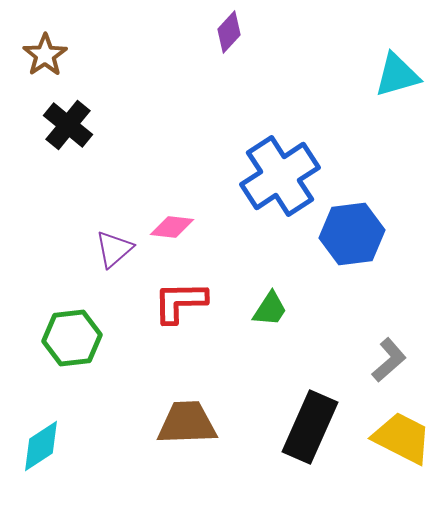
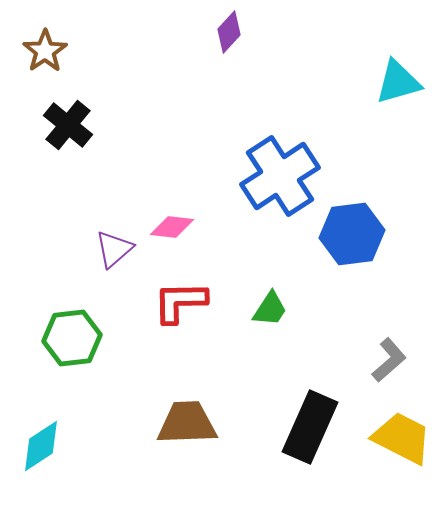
brown star: moved 4 px up
cyan triangle: moved 1 px right, 7 px down
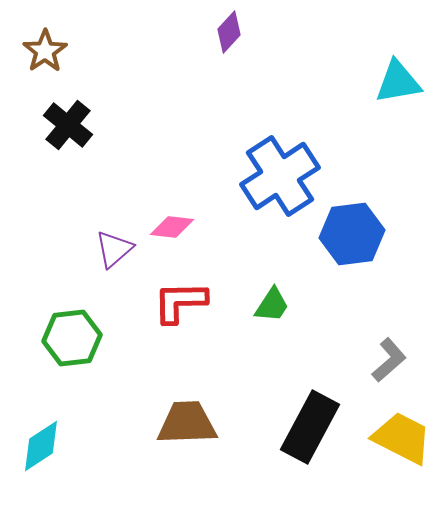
cyan triangle: rotated 6 degrees clockwise
green trapezoid: moved 2 px right, 4 px up
black rectangle: rotated 4 degrees clockwise
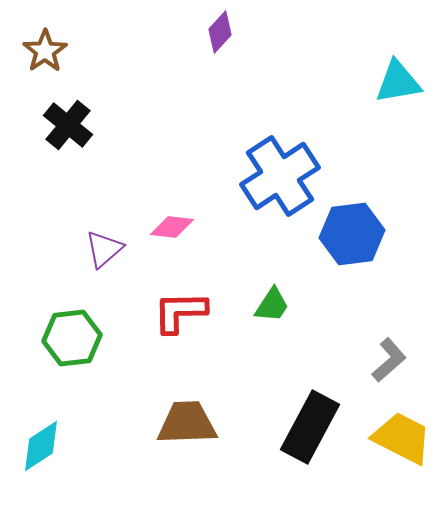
purple diamond: moved 9 px left
purple triangle: moved 10 px left
red L-shape: moved 10 px down
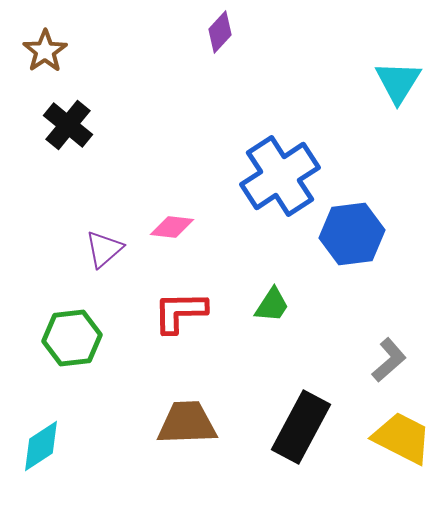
cyan triangle: rotated 48 degrees counterclockwise
black rectangle: moved 9 px left
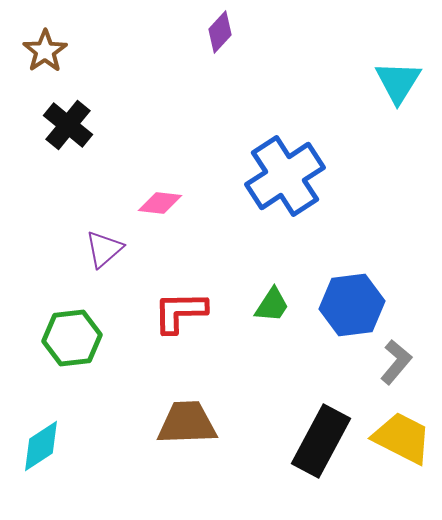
blue cross: moved 5 px right
pink diamond: moved 12 px left, 24 px up
blue hexagon: moved 71 px down
gray L-shape: moved 7 px right, 2 px down; rotated 9 degrees counterclockwise
black rectangle: moved 20 px right, 14 px down
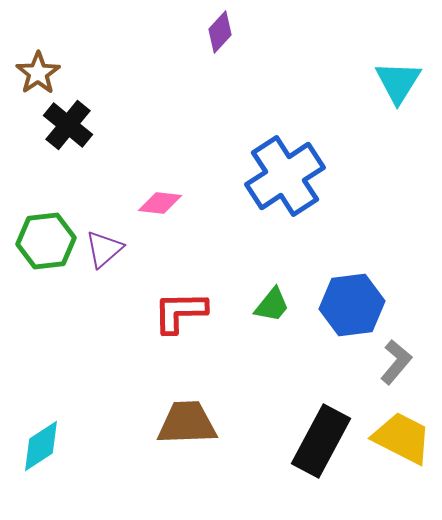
brown star: moved 7 px left, 22 px down
green trapezoid: rotated 6 degrees clockwise
green hexagon: moved 26 px left, 97 px up
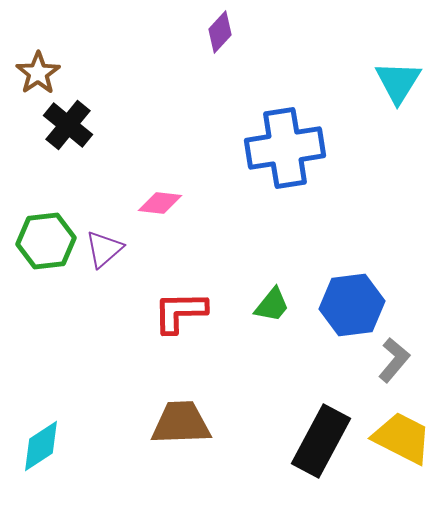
blue cross: moved 28 px up; rotated 24 degrees clockwise
gray L-shape: moved 2 px left, 2 px up
brown trapezoid: moved 6 px left
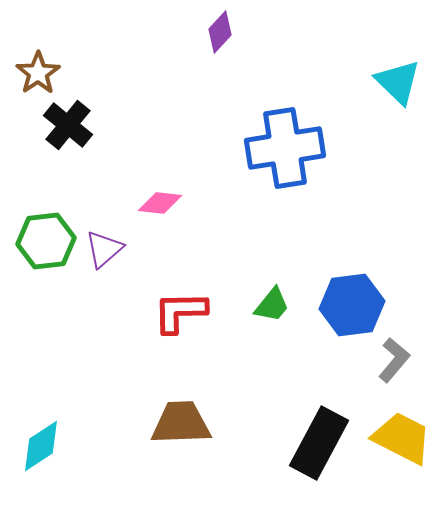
cyan triangle: rotated 18 degrees counterclockwise
black rectangle: moved 2 px left, 2 px down
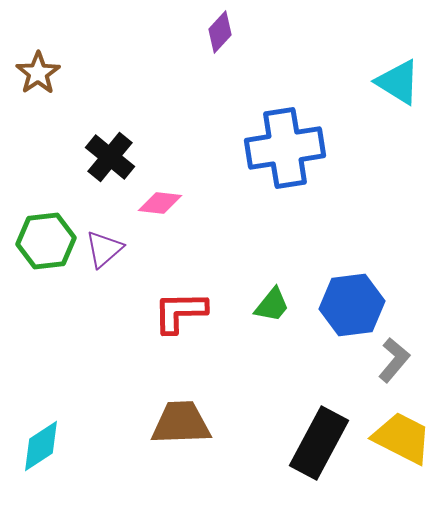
cyan triangle: rotated 12 degrees counterclockwise
black cross: moved 42 px right, 32 px down
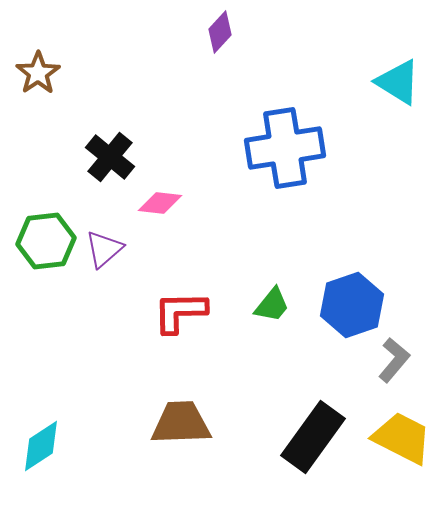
blue hexagon: rotated 12 degrees counterclockwise
black rectangle: moved 6 px left, 6 px up; rotated 8 degrees clockwise
